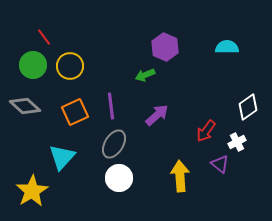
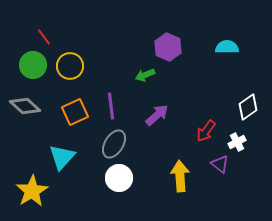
purple hexagon: moved 3 px right
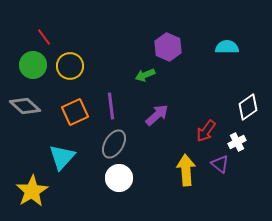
yellow arrow: moved 6 px right, 6 px up
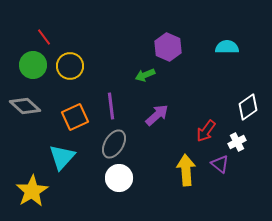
orange square: moved 5 px down
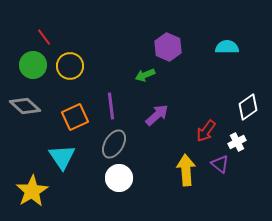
cyan triangle: rotated 16 degrees counterclockwise
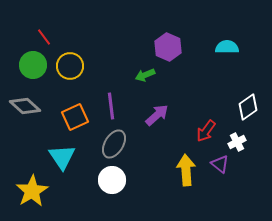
white circle: moved 7 px left, 2 px down
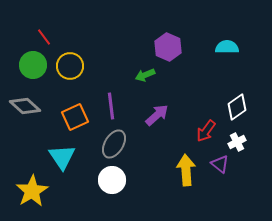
white diamond: moved 11 px left
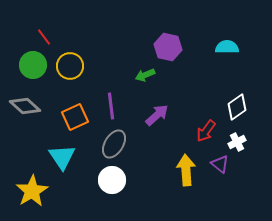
purple hexagon: rotated 12 degrees counterclockwise
